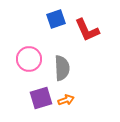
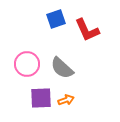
pink circle: moved 2 px left, 5 px down
gray semicircle: rotated 135 degrees clockwise
purple square: rotated 15 degrees clockwise
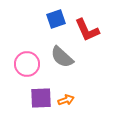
gray semicircle: moved 11 px up
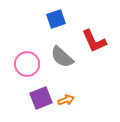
red L-shape: moved 7 px right, 11 px down
purple square: rotated 20 degrees counterclockwise
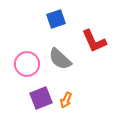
gray semicircle: moved 2 px left, 2 px down
orange arrow: rotated 133 degrees clockwise
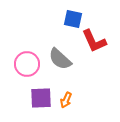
blue square: moved 17 px right; rotated 30 degrees clockwise
purple square: rotated 20 degrees clockwise
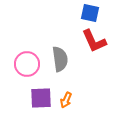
blue square: moved 17 px right, 6 px up
gray semicircle: rotated 140 degrees counterclockwise
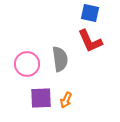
red L-shape: moved 4 px left
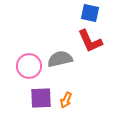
gray semicircle: rotated 95 degrees counterclockwise
pink circle: moved 2 px right, 2 px down
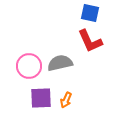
gray semicircle: moved 4 px down
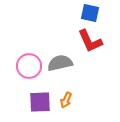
purple square: moved 1 px left, 4 px down
